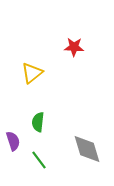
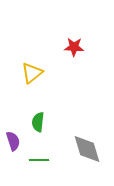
green line: rotated 54 degrees counterclockwise
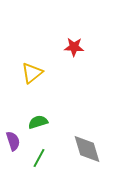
green semicircle: rotated 66 degrees clockwise
green line: moved 2 px up; rotated 60 degrees counterclockwise
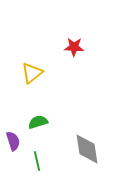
gray diamond: rotated 8 degrees clockwise
green line: moved 2 px left, 3 px down; rotated 42 degrees counterclockwise
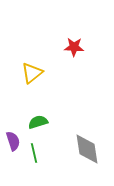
green line: moved 3 px left, 8 px up
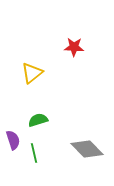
green semicircle: moved 2 px up
purple semicircle: moved 1 px up
gray diamond: rotated 36 degrees counterclockwise
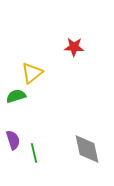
green semicircle: moved 22 px left, 24 px up
gray diamond: rotated 32 degrees clockwise
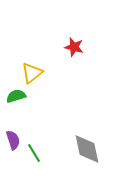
red star: rotated 12 degrees clockwise
green line: rotated 18 degrees counterclockwise
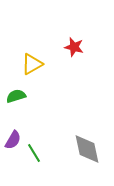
yellow triangle: moved 9 px up; rotated 10 degrees clockwise
purple semicircle: rotated 48 degrees clockwise
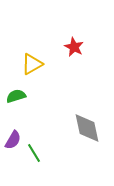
red star: rotated 12 degrees clockwise
gray diamond: moved 21 px up
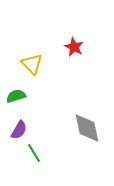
yellow triangle: rotated 45 degrees counterclockwise
purple semicircle: moved 6 px right, 10 px up
